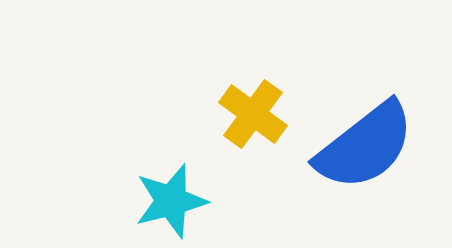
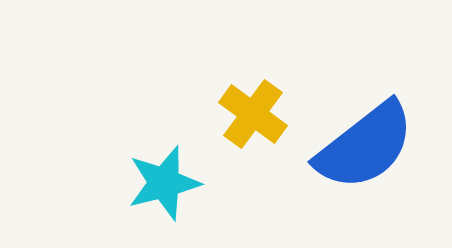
cyan star: moved 7 px left, 18 px up
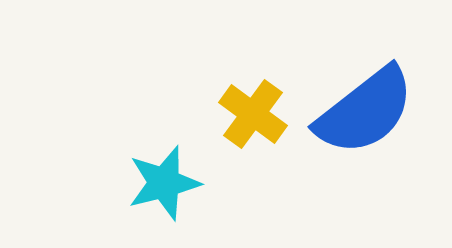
blue semicircle: moved 35 px up
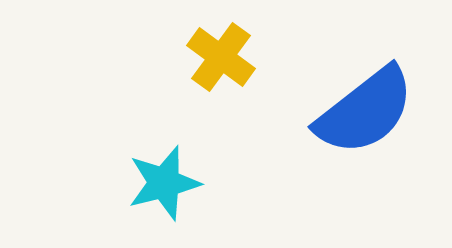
yellow cross: moved 32 px left, 57 px up
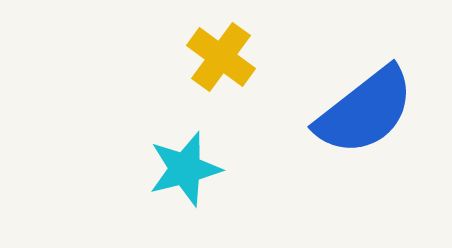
cyan star: moved 21 px right, 14 px up
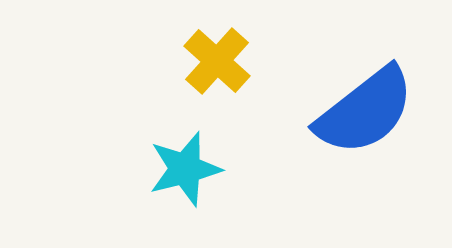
yellow cross: moved 4 px left, 4 px down; rotated 6 degrees clockwise
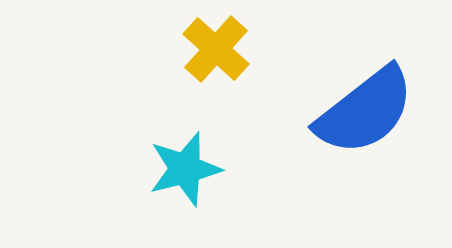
yellow cross: moved 1 px left, 12 px up
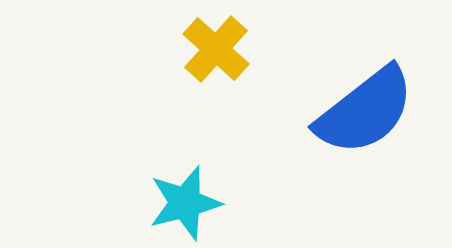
cyan star: moved 34 px down
